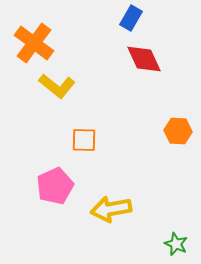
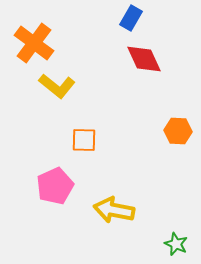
yellow arrow: moved 3 px right, 1 px down; rotated 21 degrees clockwise
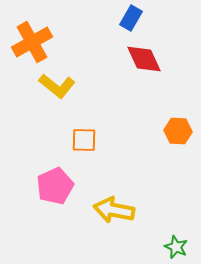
orange cross: moved 2 px left, 1 px up; rotated 24 degrees clockwise
green star: moved 3 px down
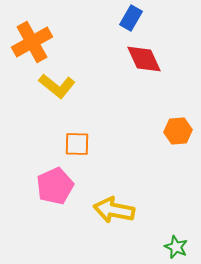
orange hexagon: rotated 8 degrees counterclockwise
orange square: moved 7 px left, 4 px down
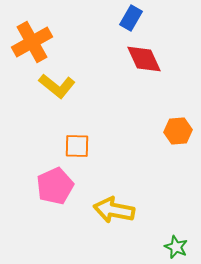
orange square: moved 2 px down
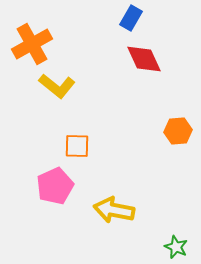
orange cross: moved 2 px down
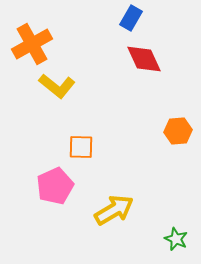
orange square: moved 4 px right, 1 px down
yellow arrow: rotated 138 degrees clockwise
green star: moved 8 px up
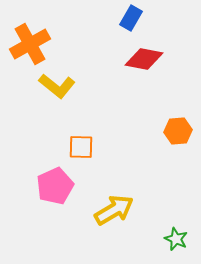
orange cross: moved 2 px left
red diamond: rotated 54 degrees counterclockwise
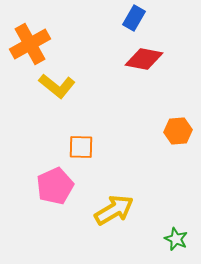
blue rectangle: moved 3 px right
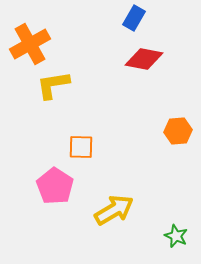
yellow L-shape: moved 4 px left, 1 px up; rotated 132 degrees clockwise
pink pentagon: rotated 15 degrees counterclockwise
green star: moved 3 px up
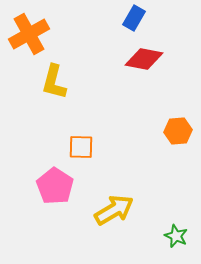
orange cross: moved 1 px left, 10 px up
yellow L-shape: moved 1 px right, 3 px up; rotated 66 degrees counterclockwise
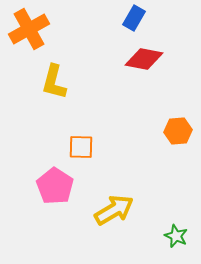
orange cross: moved 5 px up
